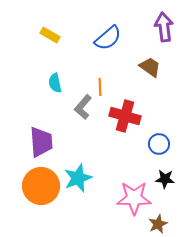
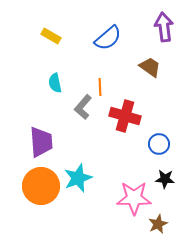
yellow rectangle: moved 1 px right, 1 px down
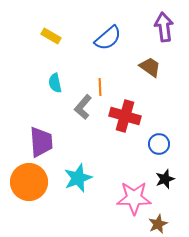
black star: rotated 24 degrees counterclockwise
orange circle: moved 12 px left, 4 px up
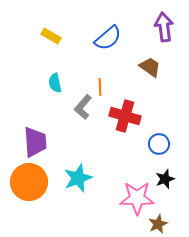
purple trapezoid: moved 6 px left
pink star: moved 3 px right
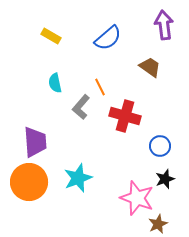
purple arrow: moved 2 px up
orange line: rotated 24 degrees counterclockwise
gray L-shape: moved 2 px left
blue circle: moved 1 px right, 2 px down
pink star: rotated 20 degrees clockwise
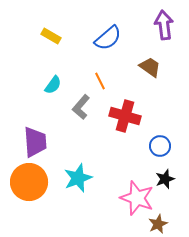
cyan semicircle: moved 2 px left, 2 px down; rotated 132 degrees counterclockwise
orange line: moved 6 px up
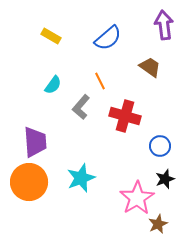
cyan star: moved 3 px right
pink star: rotated 20 degrees clockwise
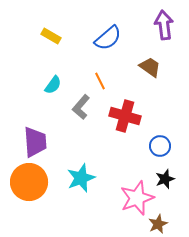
pink star: rotated 12 degrees clockwise
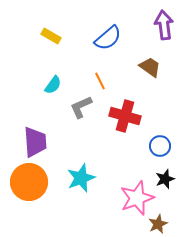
gray L-shape: rotated 25 degrees clockwise
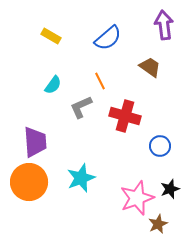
black star: moved 5 px right, 10 px down
